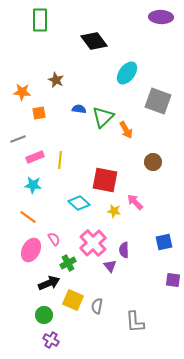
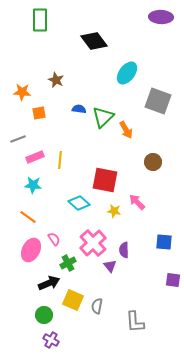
pink arrow: moved 2 px right
blue square: rotated 18 degrees clockwise
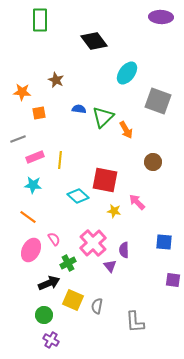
cyan diamond: moved 1 px left, 7 px up
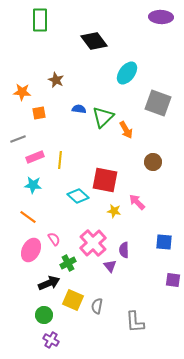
gray square: moved 2 px down
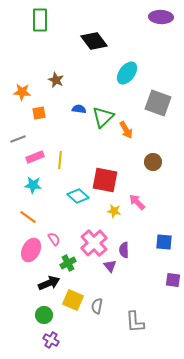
pink cross: moved 1 px right
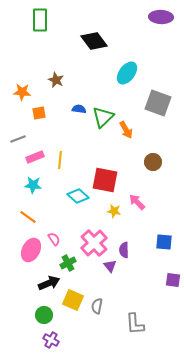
gray L-shape: moved 2 px down
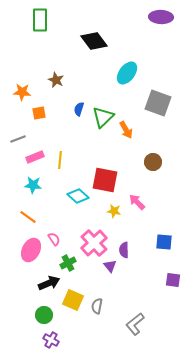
blue semicircle: rotated 80 degrees counterclockwise
gray L-shape: rotated 55 degrees clockwise
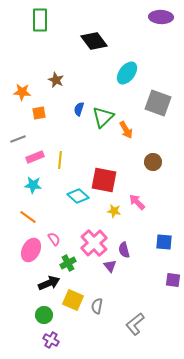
red square: moved 1 px left
purple semicircle: rotated 14 degrees counterclockwise
